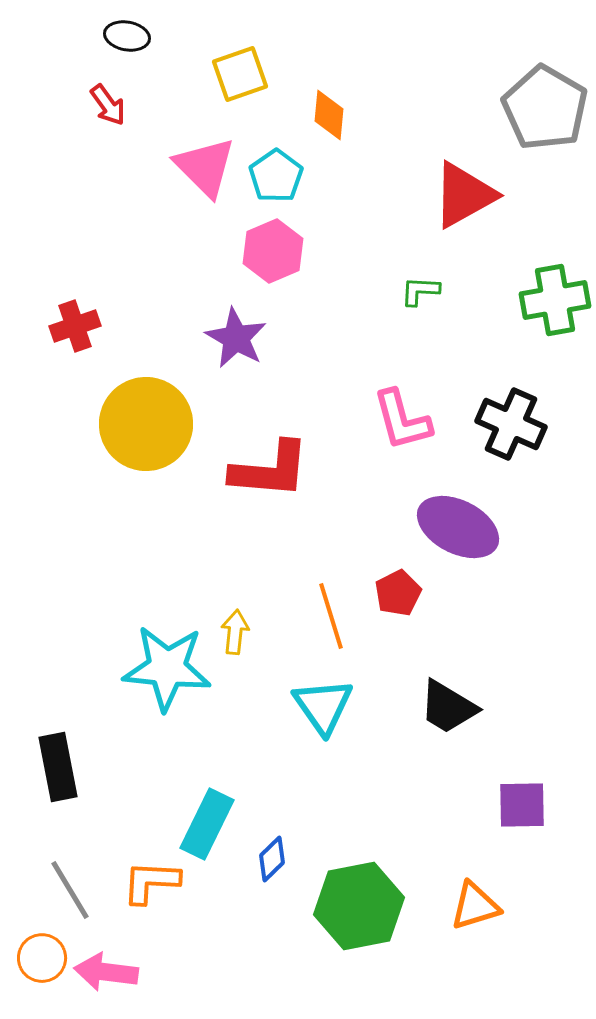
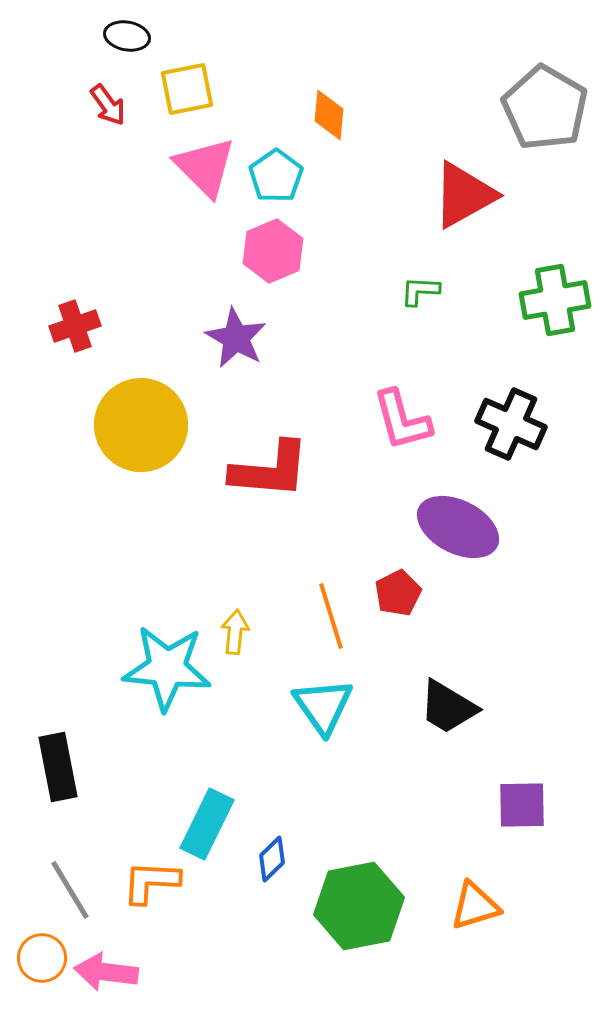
yellow square: moved 53 px left, 15 px down; rotated 8 degrees clockwise
yellow circle: moved 5 px left, 1 px down
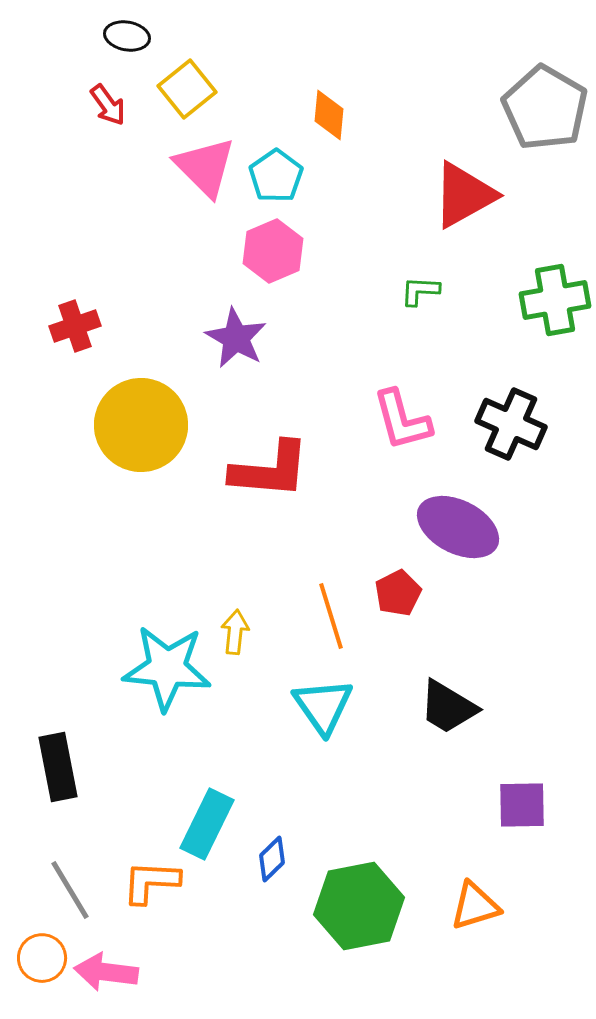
yellow square: rotated 28 degrees counterclockwise
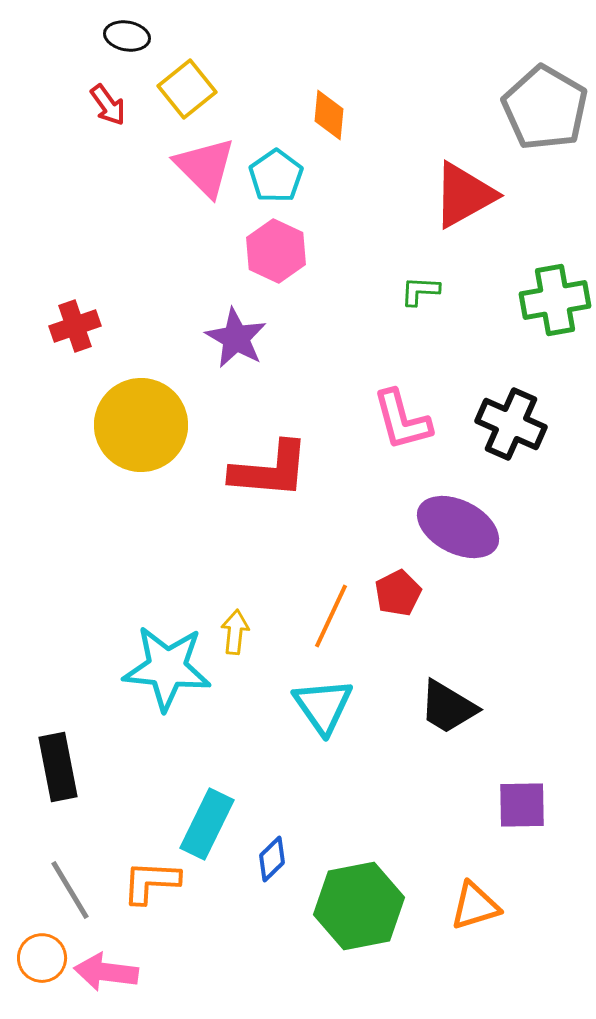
pink hexagon: moved 3 px right; rotated 12 degrees counterclockwise
orange line: rotated 42 degrees clockwise
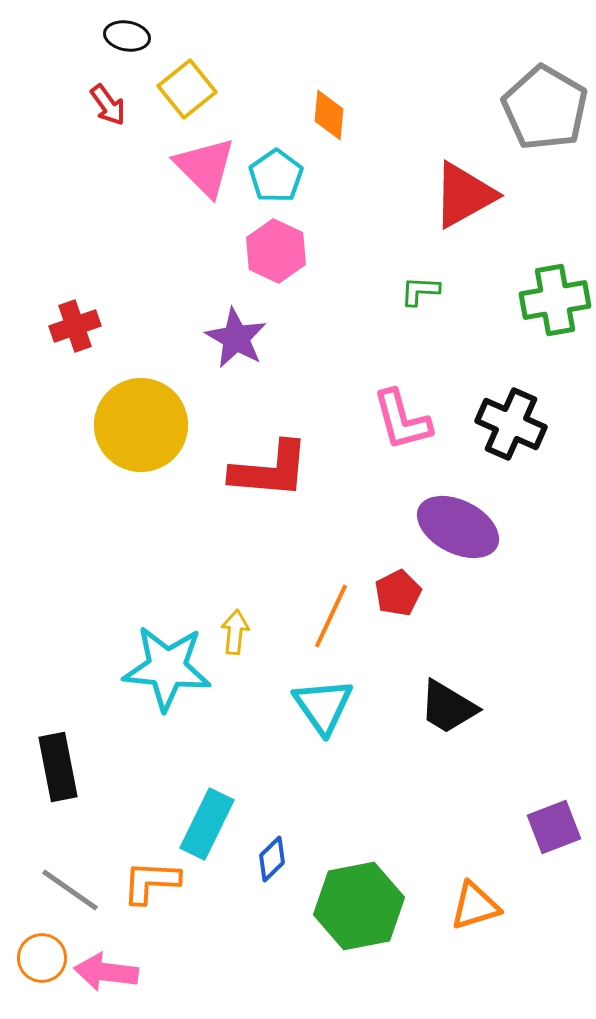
purple square: moved 32 px right, 22 px down; rotated 20 degrees counterclockwise
gray line: rotated 24 degrees counterclockwise
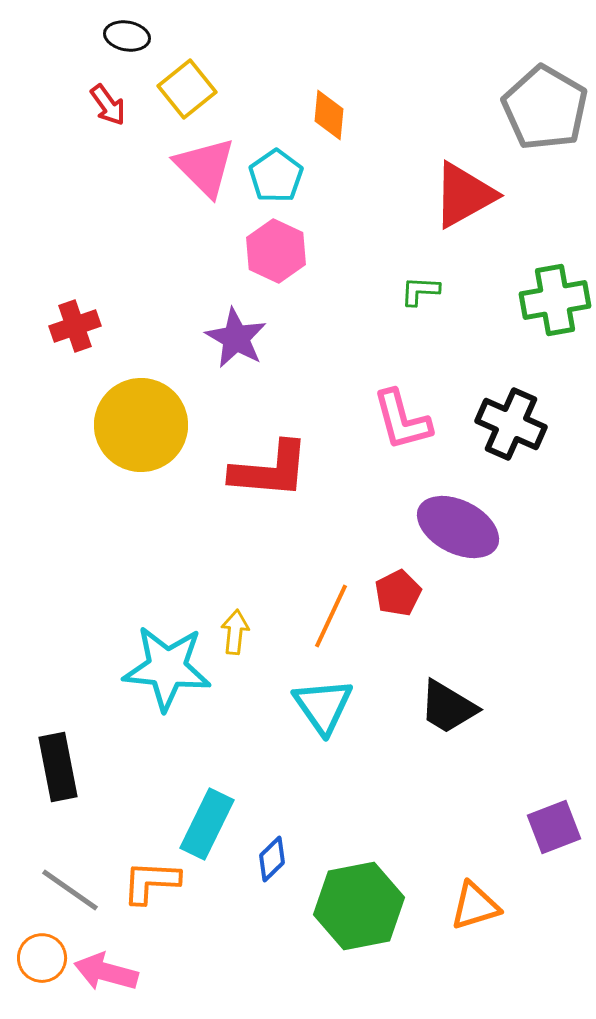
pink arrow: rotated 8 degrees clockwise
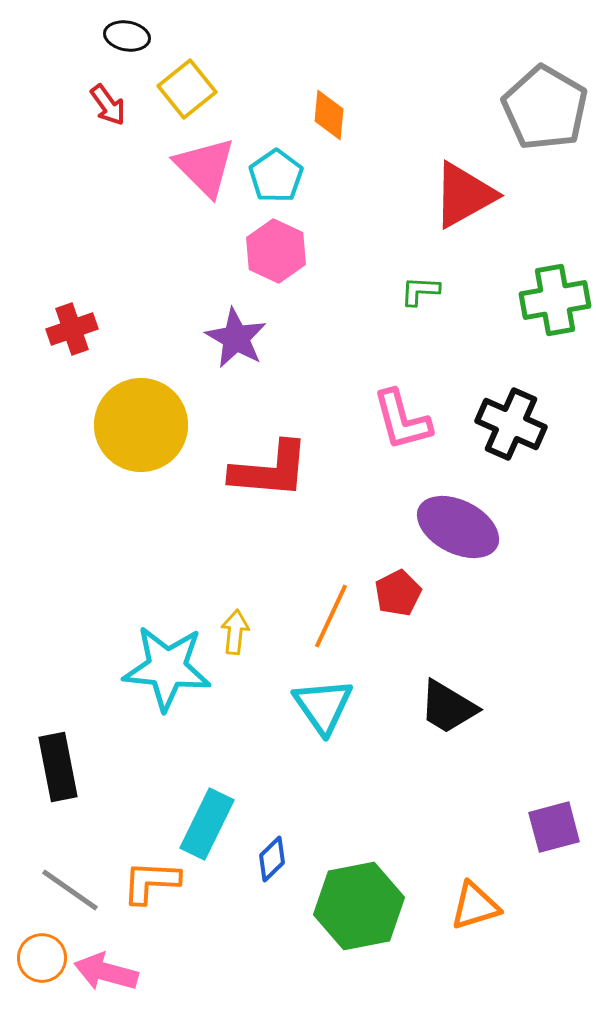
red cross: moved 3 px left, 3 px down
purple square: rotated 6 degrees clockwise
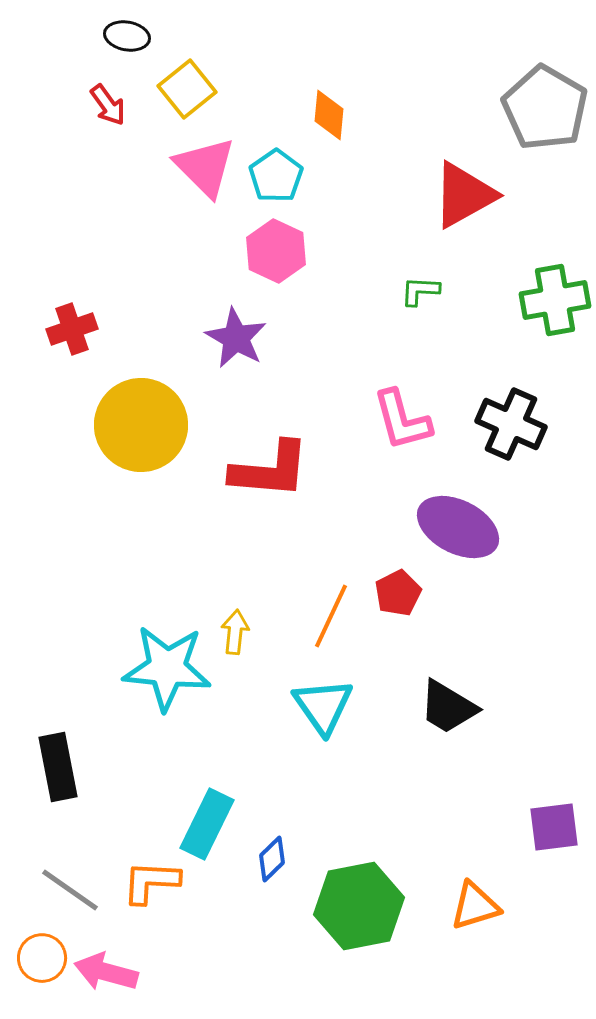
purple square: rotated 8 degrees clockwise
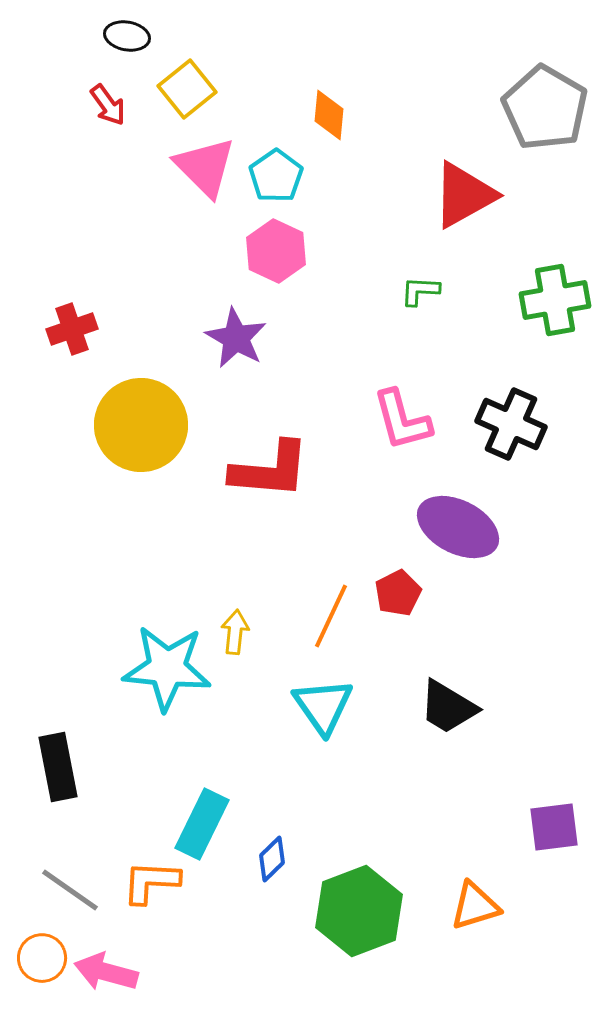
cyan rectangle: moved 5 px left
green hexagon: moved 5 px down; rotated 10 degrees counterclockwise
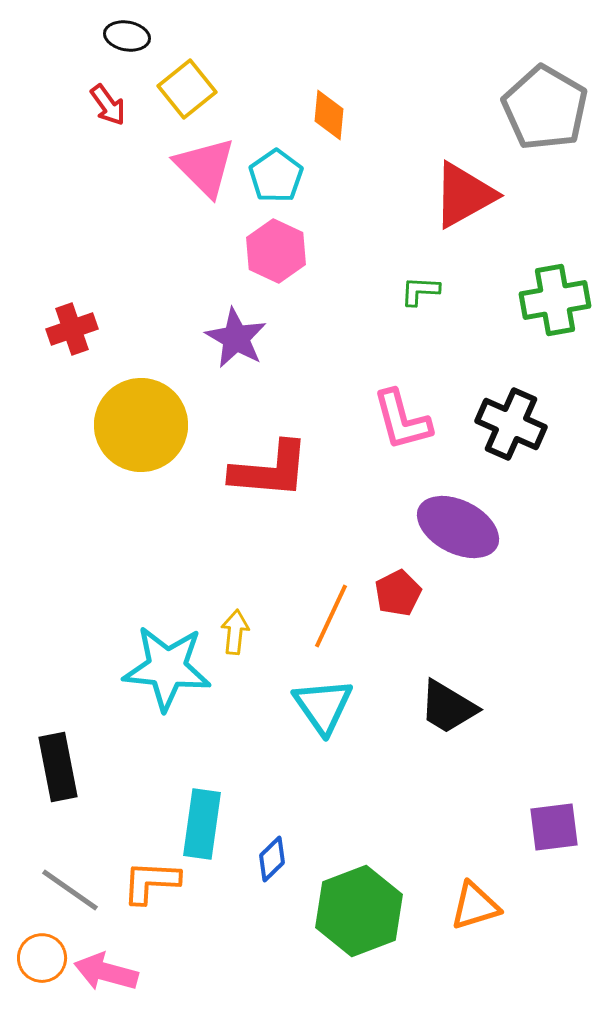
cyan rectangle: rotated 18 degrees counterclockwise
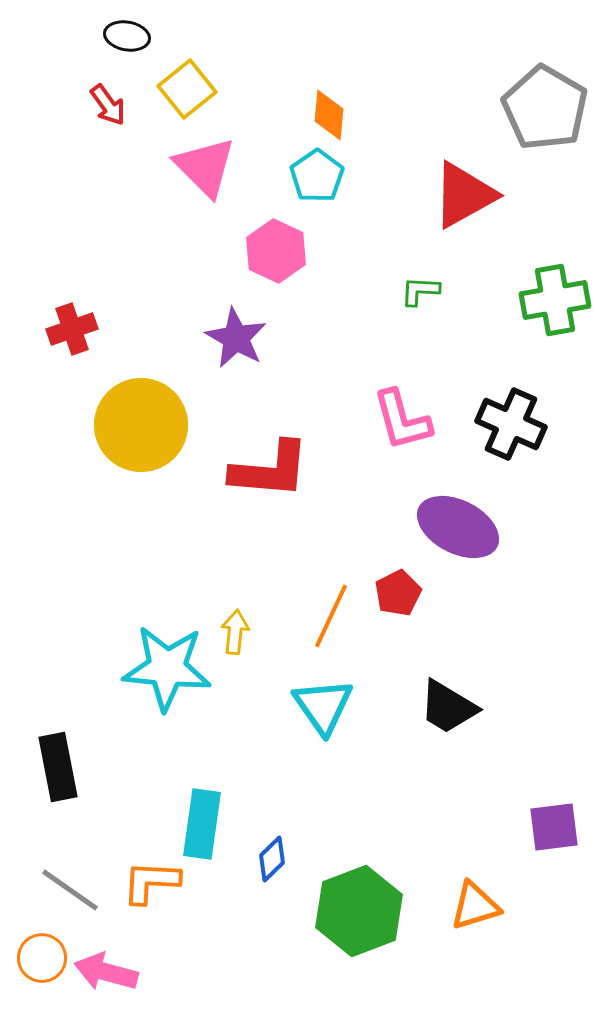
cyan pentagon: moved 41 px right
